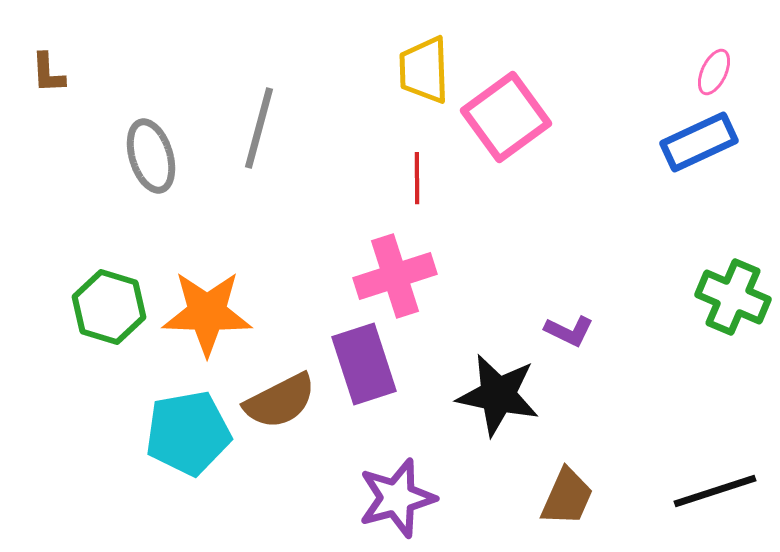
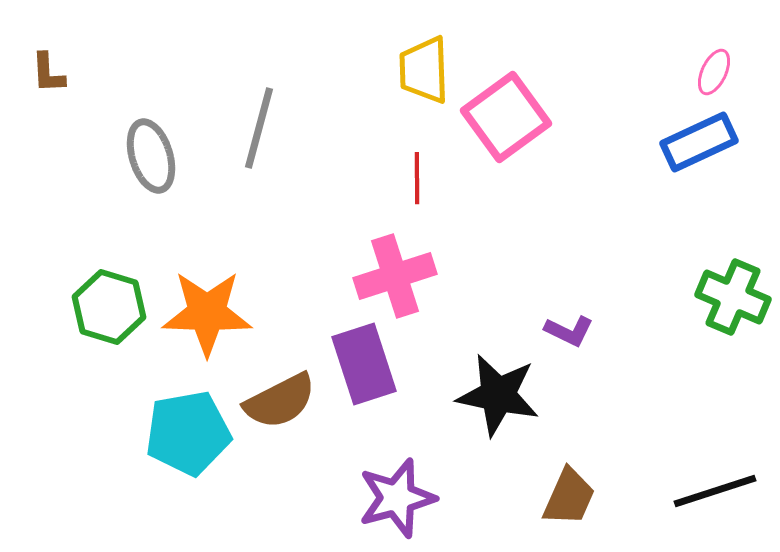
brown trapezoid: moved 2 px right
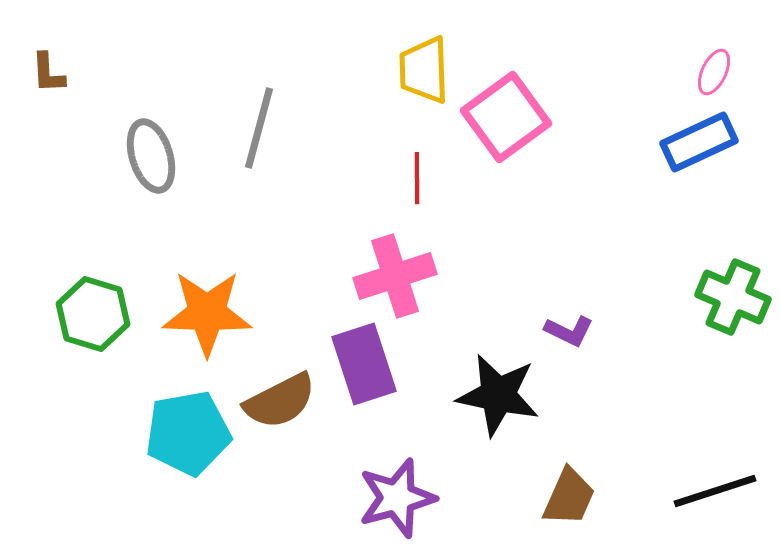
green hexagon: moved 16 px left, 7 px down
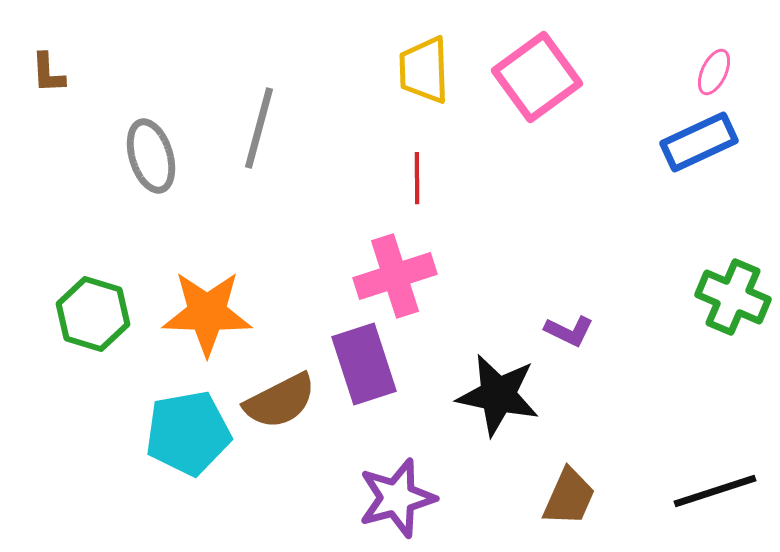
pink square: moved 31 px right, 40 px up
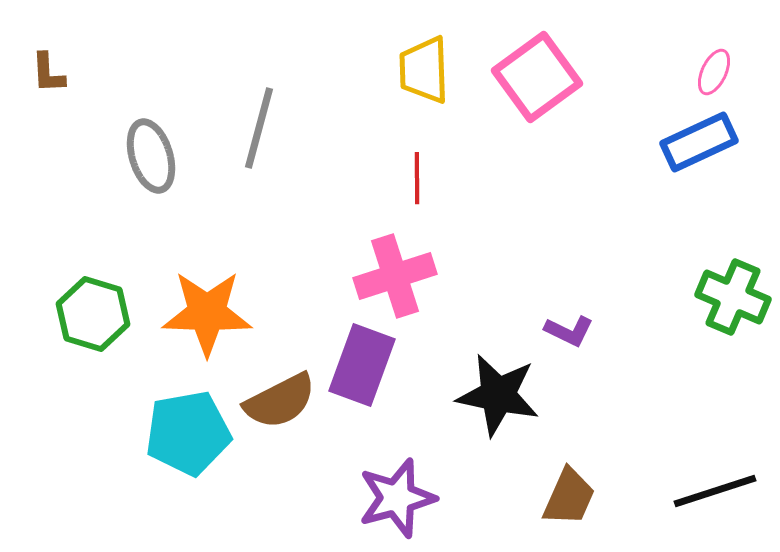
purple rectangle: moved 2 px left, 1 px down; rotated 38 degrees clockwise
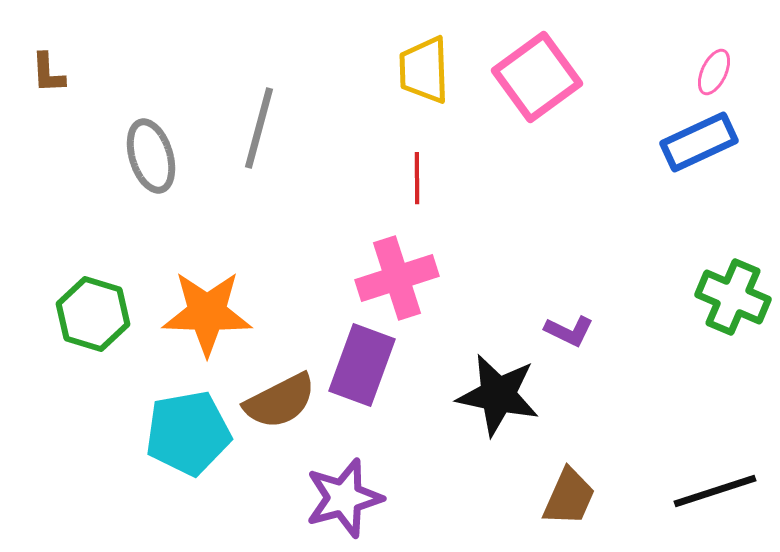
pink cross: moved 2 px right, 2 px down
purple star: moved 53 px left
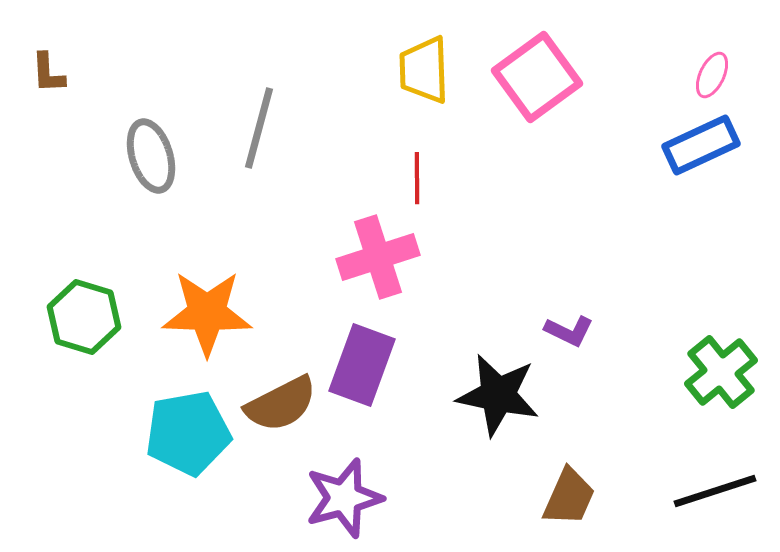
pink ellipse: moved 2 px left, 3 px down
blue rectangle: moved 2 px right, 3 px down
pink cross: moved 19 px left, 21 px up
green cross: moved 12 px left, 75 px down; rotated 28 degrees clockwise
green hexagon: moved 9 px left, 3 px down
brown semicircle: moved 1 px right, 3 px down
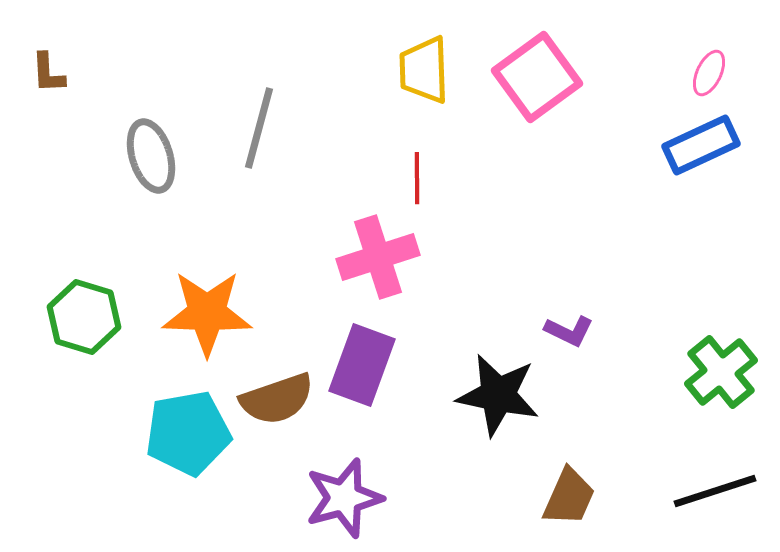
pink ellipse: moved 3 px left, 2 px up
brown semicircle: moved 4 px left, 5 px up; rotated 8 degrees clockwise
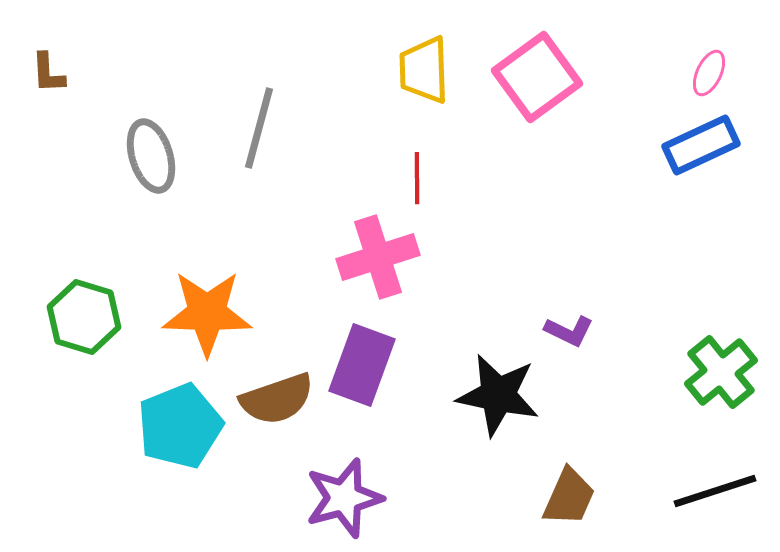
cyan pentagon: moved 8 px left, 7 px up; rotated 12 degrees counterclockwise
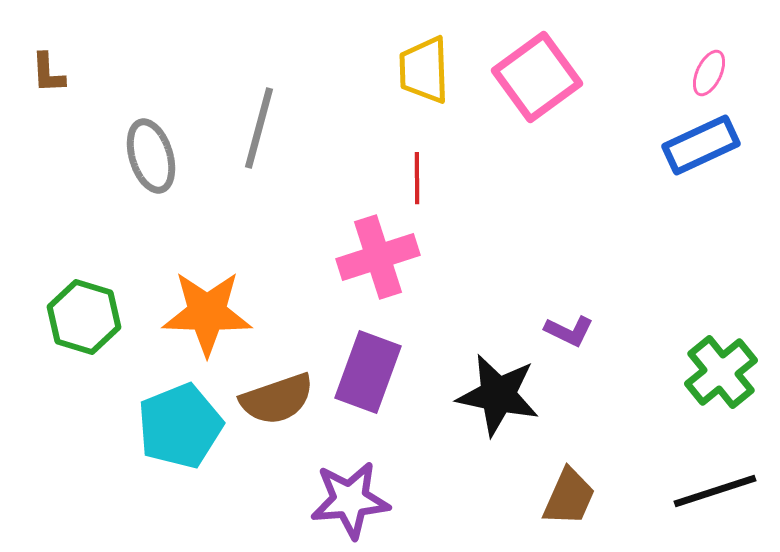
purple rectangle: moved 6 px right, 7 px down
purple star: moved 6 px right, 2 px down; rotated 10 degrees clockwise
